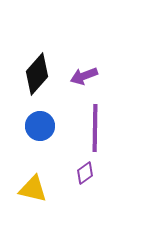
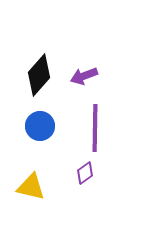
black diamond: moved 2 px right, 1 px down
yellow triangle: moved 2 px left, 2 px up
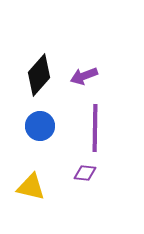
purple diamond: rotated 40 degrees clockwise
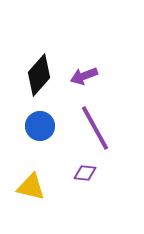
purple line: rotated 30 degrees counterclockwise
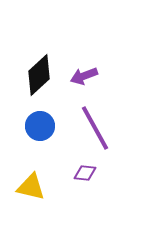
black diamond: rotated 6 degrees clockwise
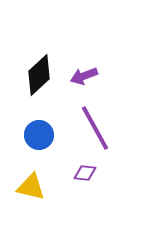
blue circle: moved 1 px left, 9 px down
